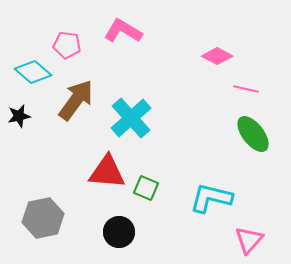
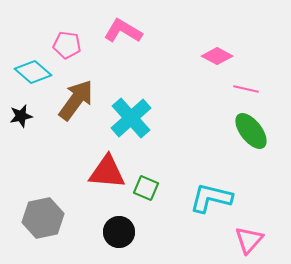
black star: moved 2 px right
green ellipse: moved 2 px left, 3 px up
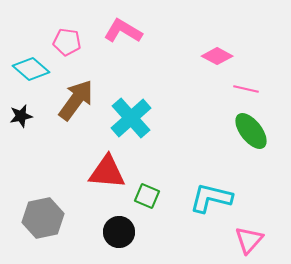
pink pentagon: moved 3 px up
cyan diamond: moved 2 px left, 3 px up
green square: moved 1 px right, 8 px down
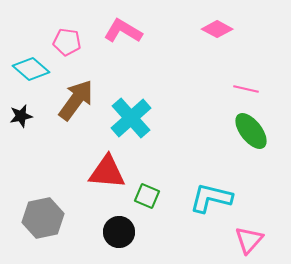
pink diamond: moved 27 px up
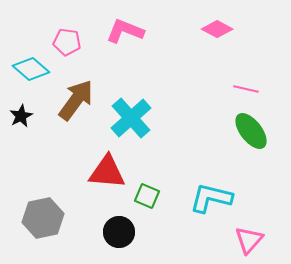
pink L-shape: moved 2 px right; rotated 9 degrees counterclockwise
black star: rotated 15 degrees counterclockwise
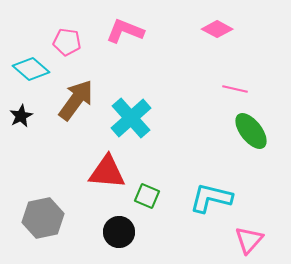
pink line: moved 11 px left
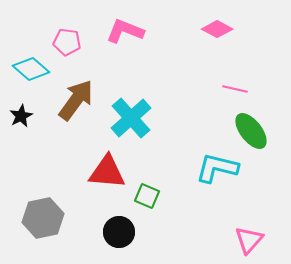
cyan L-shape: moved 6 px right, 30 px up
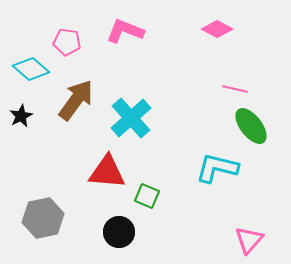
green ellipse: moved 5 px up
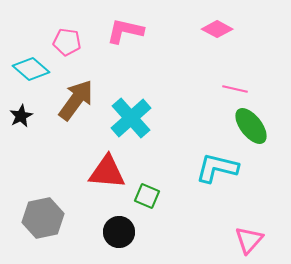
pink L-shape: rotated 9 degrees counterclockwise
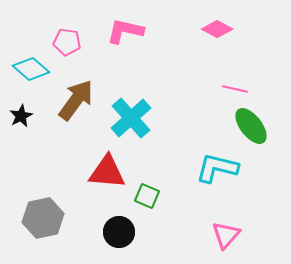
pink triangle: moved 23 px left, 5 px up
